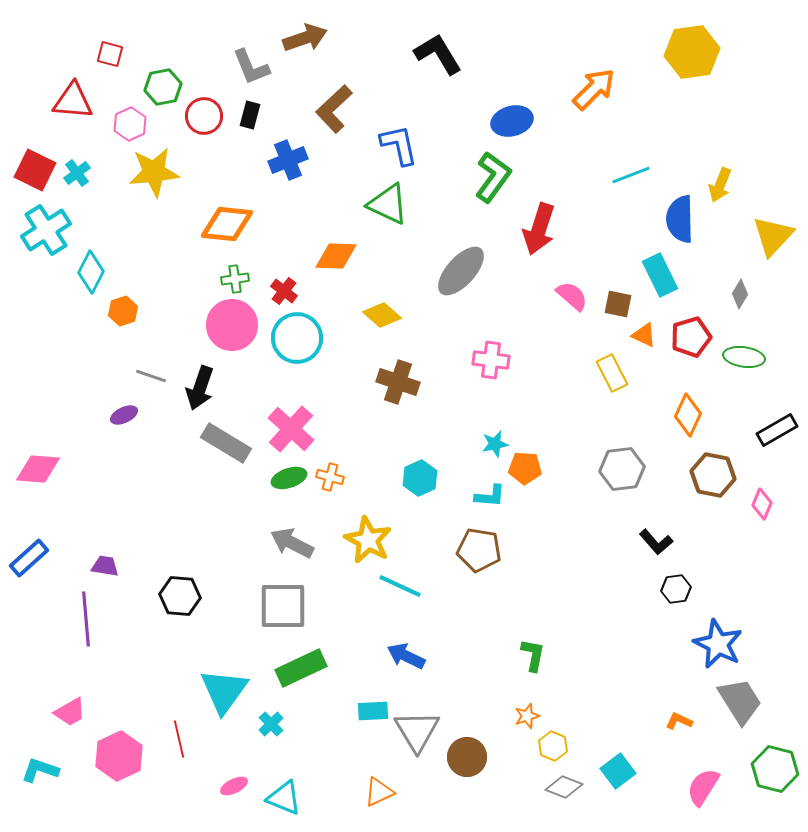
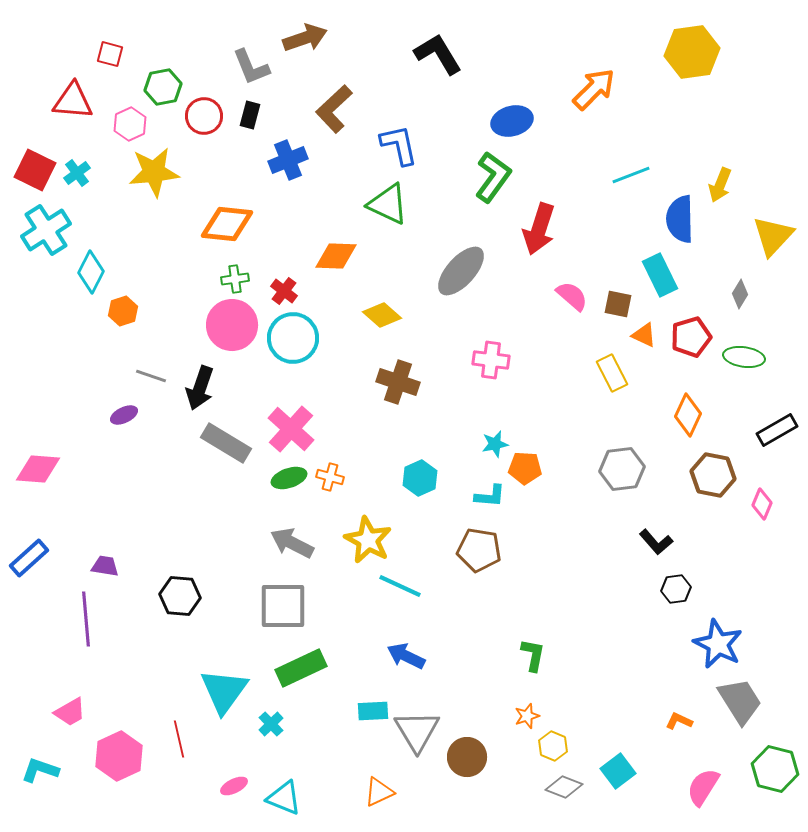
cyan circle at (297, 338): moved 4 px left
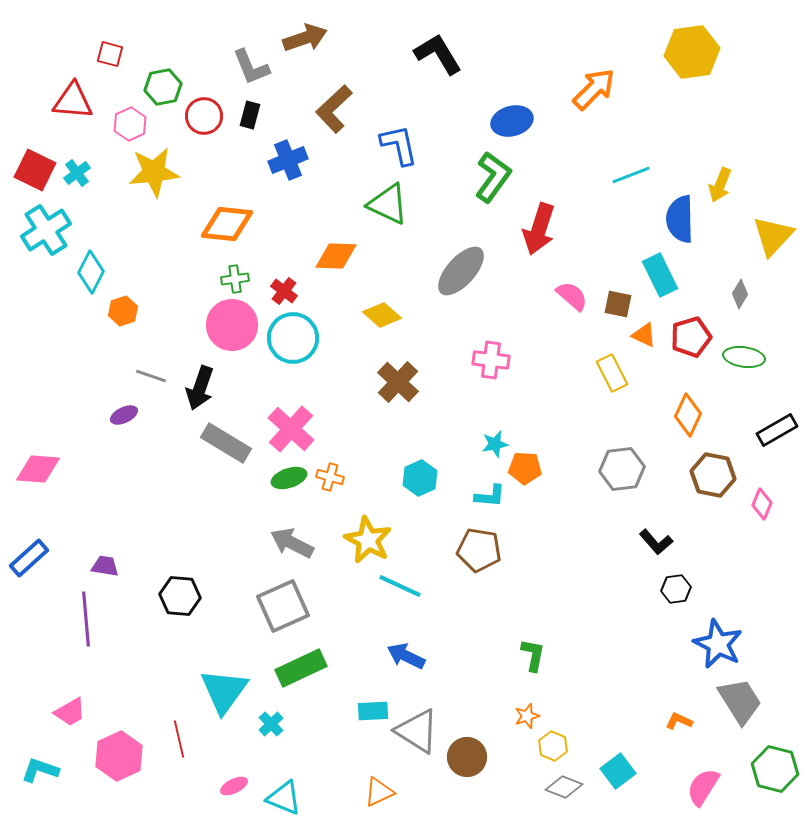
brown cross at (398, 382): rotated 24 degrees clockwise
gray square at (283, 606): rotated 24 degrees counterclockwise
gray triangle at (417, 731): rotated 27 degrees counterclockwise
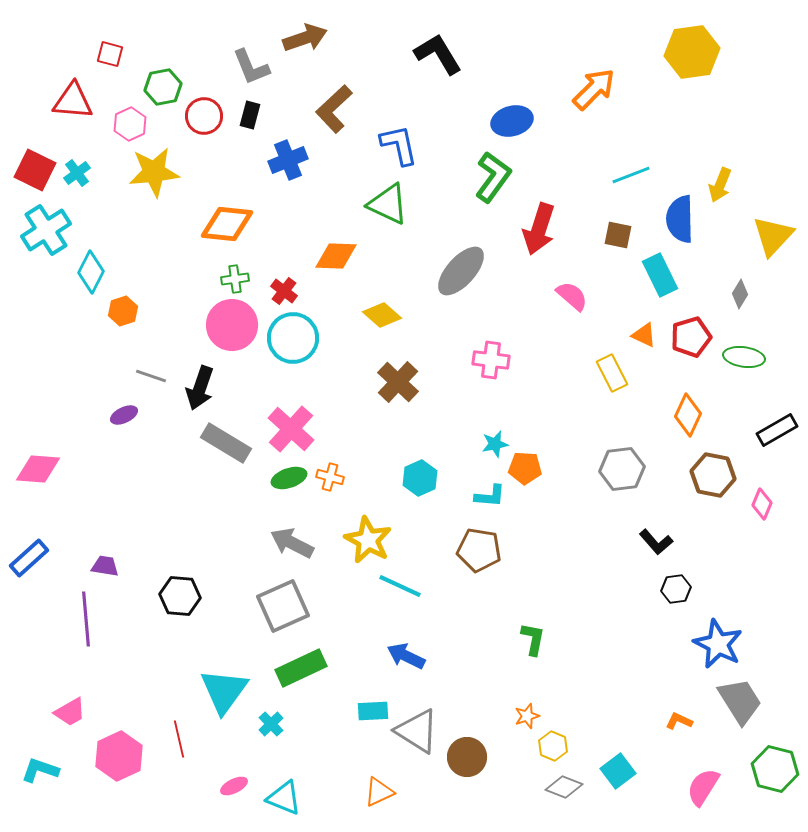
brown square at (618, 304): moved 69 px up
green L-shape at (533, 655): moved 16 px up
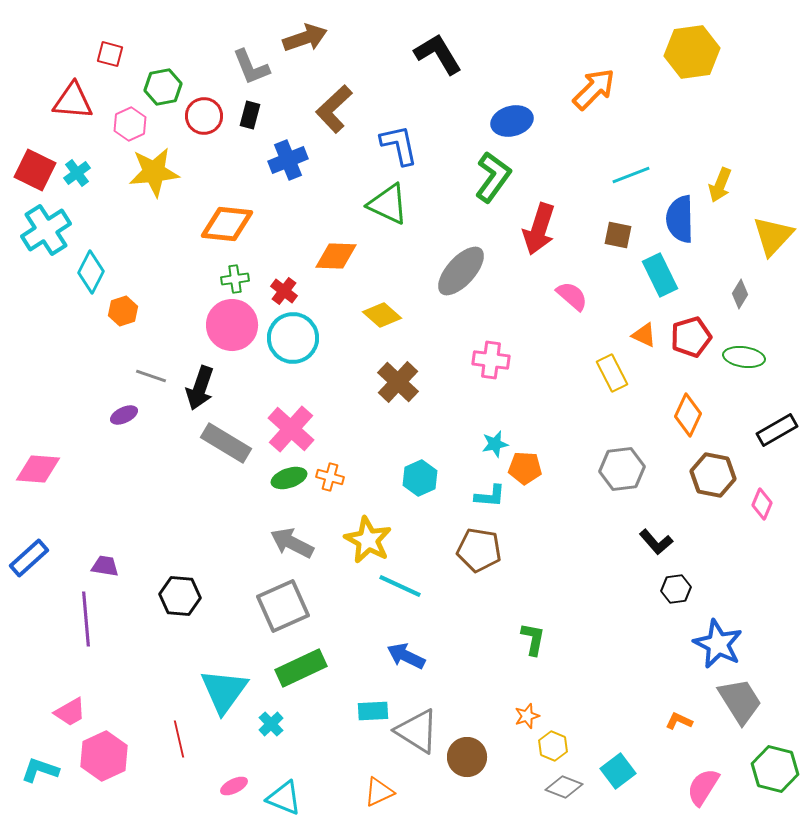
pink hexagon at (119, 756): moved 15 px left
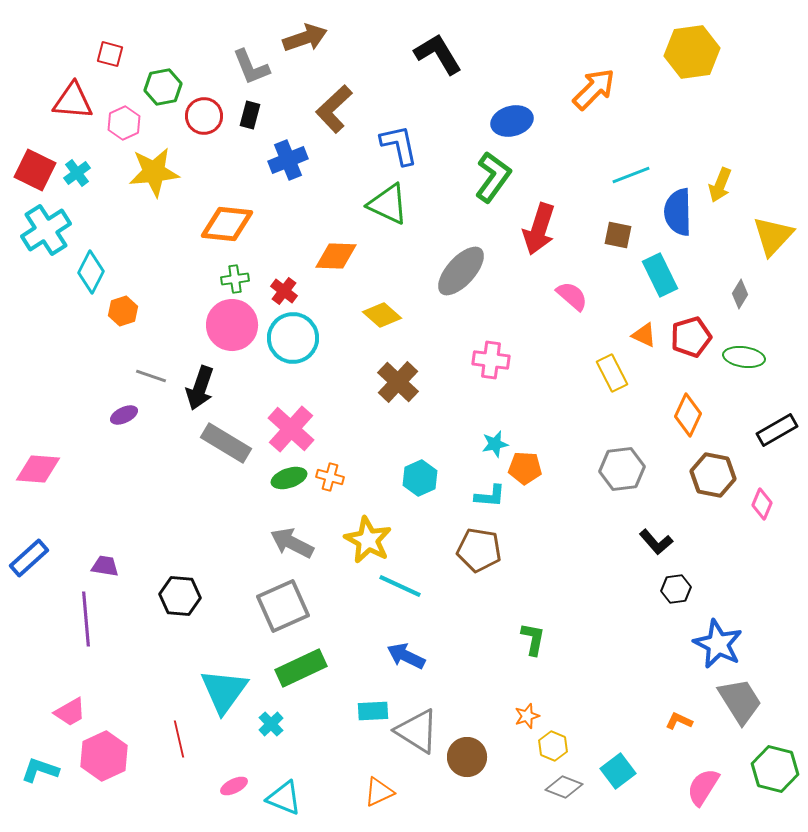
pink hexagon at (130, 124): moved 6 px left, 1 px up
blue semicircle at (680, 219): moved 2 px left, 7 px up
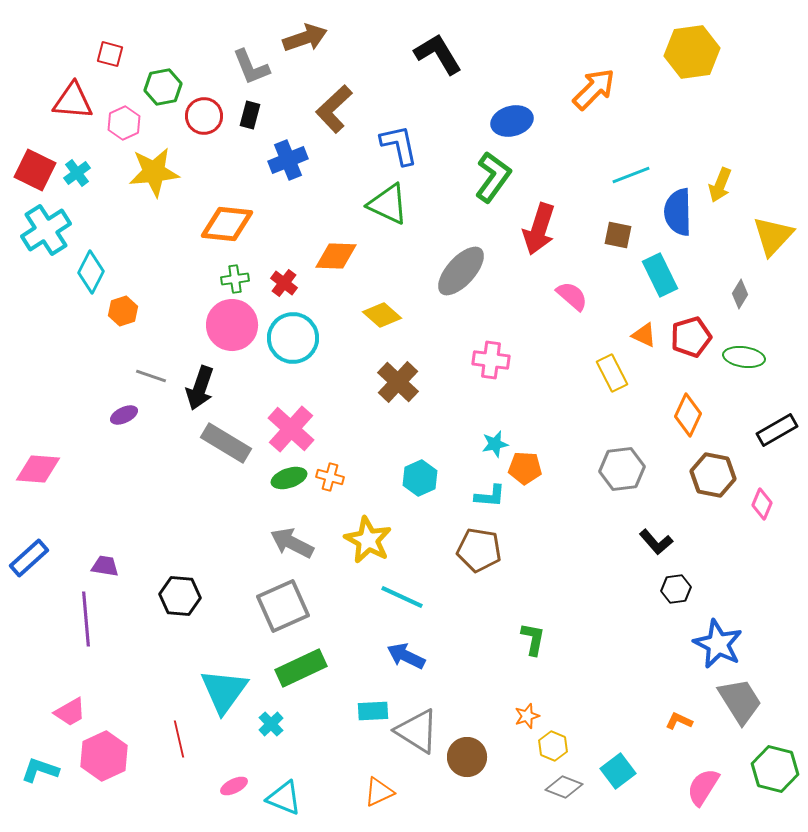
red cross at (284, 291): moved 8 px up
cyan line at (400, 586): moved 2 px right, 11 px down
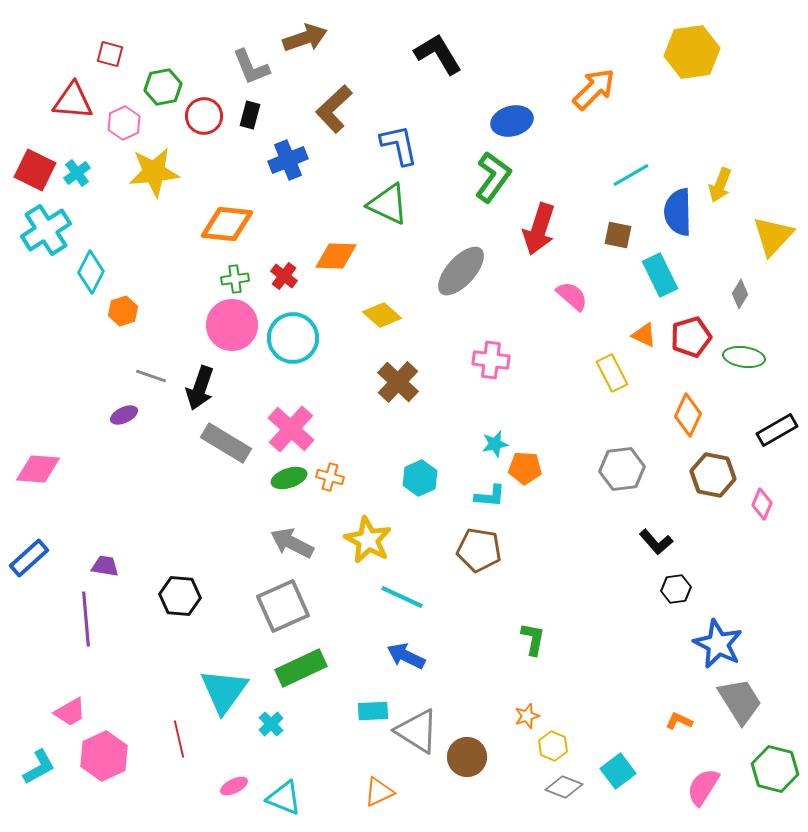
cyan line at (631, 175): rotated 9 degrees counterclockwise
red cross at (284, 283): moved 7 px up
cyan L-shape at (40, 770): moved 1 px left, 3 px up; rotated 132 degrees clockwise
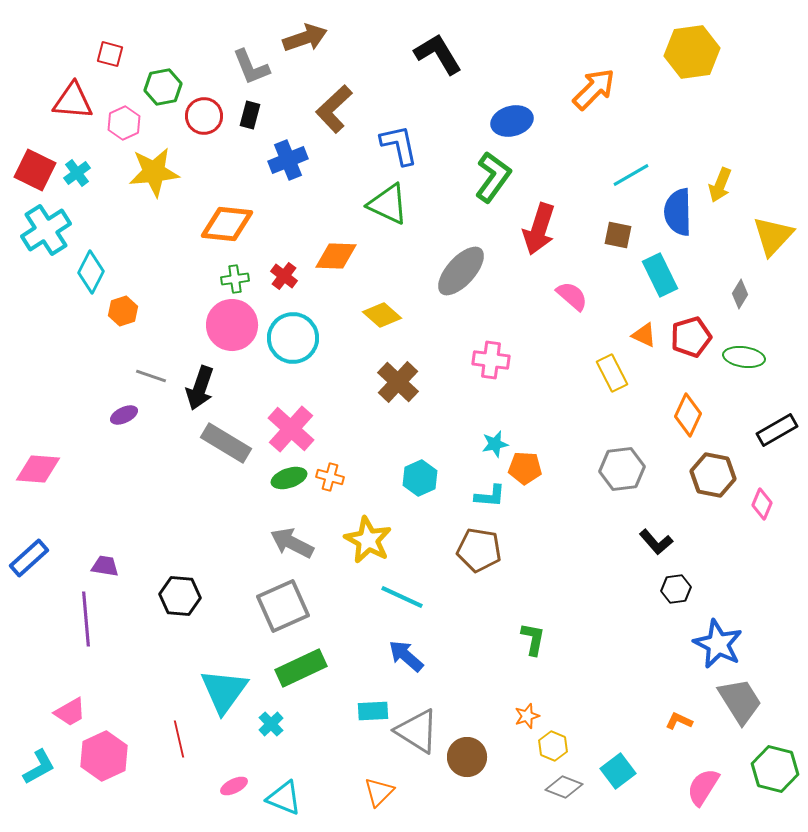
blue arrow at (406, 656): rotated 15 degrees clockwise
orange triangle at (379, 792): rotated 20 degrees counterclockwise
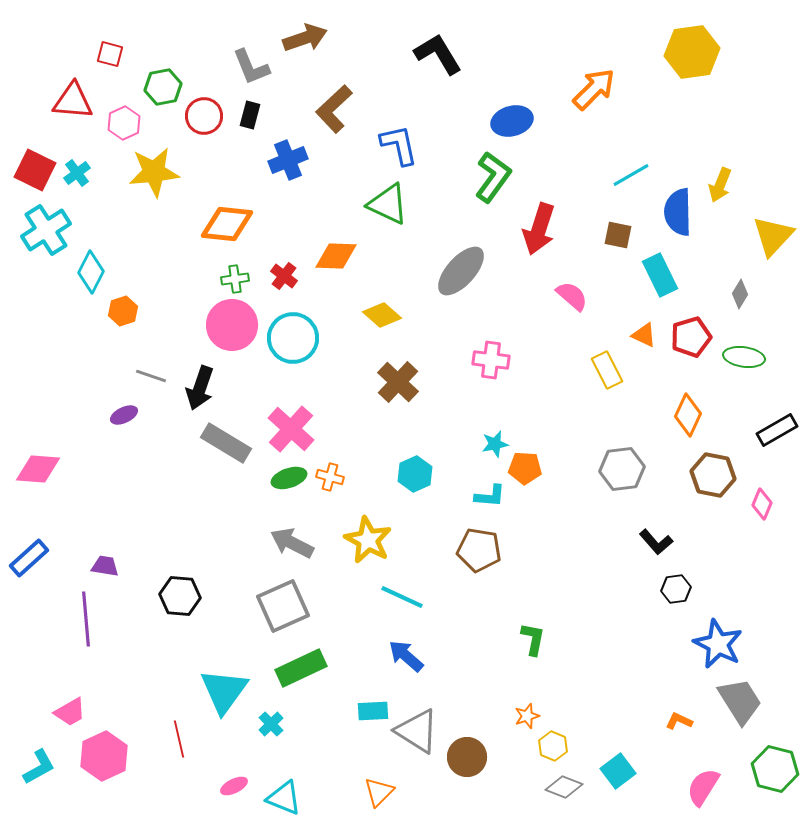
yellow rectangle at (612, 373): moved 5 px left, 3 px up
cyan hexagon at (420, 478): moved 5 px left, 4 px up
